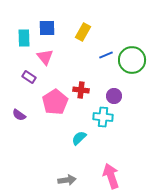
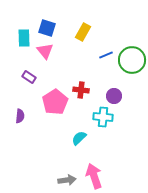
blue square: rotated 18 degrees clockwise
pink triangle: moved 6 px up
purple semicircle: moved 1 px right, 1 px down; rotated 120 degrees counterclockwise
pink arrow: moved 17 px left
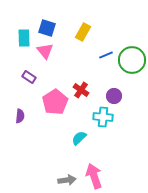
red cross: rotated 28 degrees clockwise
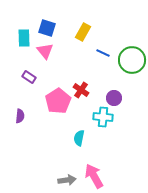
blue line: moved 3 px left, 2 px up; rotated 48 degrees clockwise
purple circle: moved 2 px down
pink pentagon: moved 3 px right, 1 px up
cyan semicircle: rotated 35 degrees counterclockwise
pink arrow: rotated 10 degrees counterclockwise
